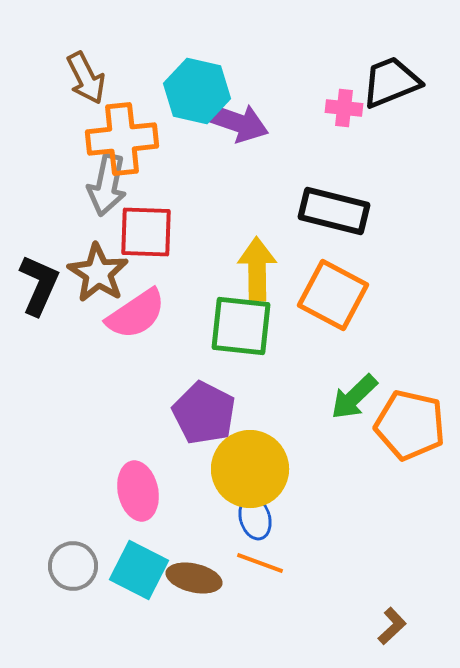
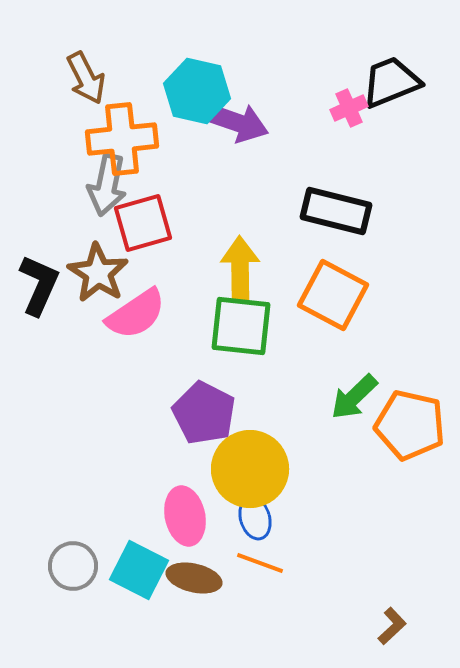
pink cross: moved 5 px right; rotated 30 degrees counterclockwise
black rectangle: moved 2 px right
red square: moved 3 px left, 9 px up; rotated 18 degrees counterclockwise
yellow arrow: moved 17 px left, 1 px up
pink ellipse: moved 47 px right, 25 px down
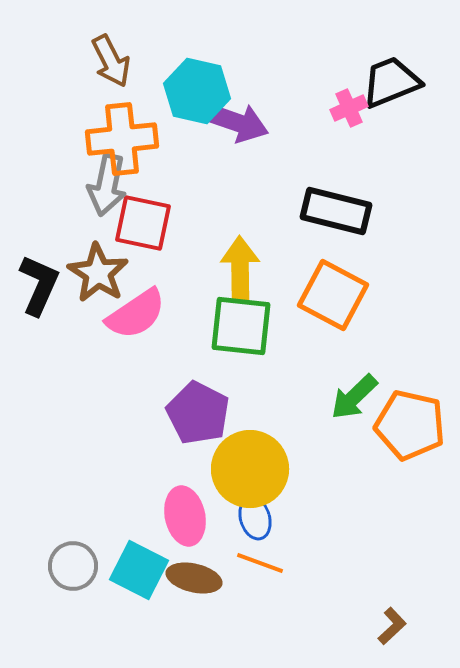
brown arrow: moved 25 px right, 17 px up
red square: rotated 28 degrees clockwise
purple pentagon: moved 6 px left
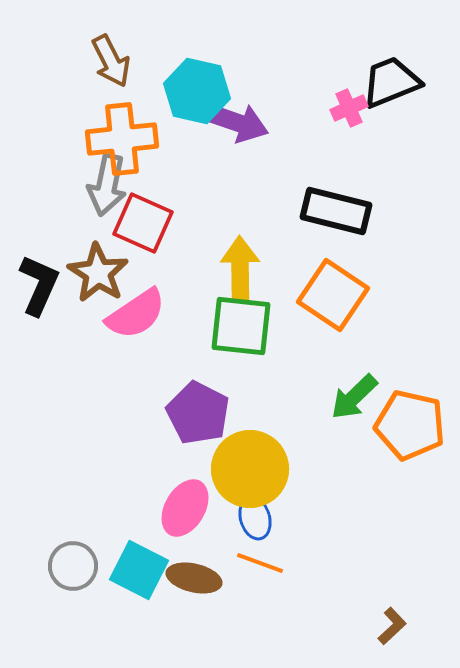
red square: rotated 12 degrees clockwise
orange square: rotated 6 degrees clockwise
pink ellipse: moved 8 px up; rotated 42 degrees clockwise
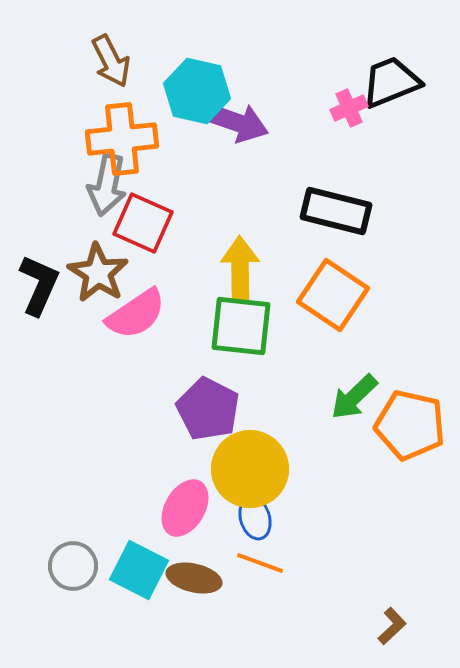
purple pentagon: moved 10 px right, 4 px up
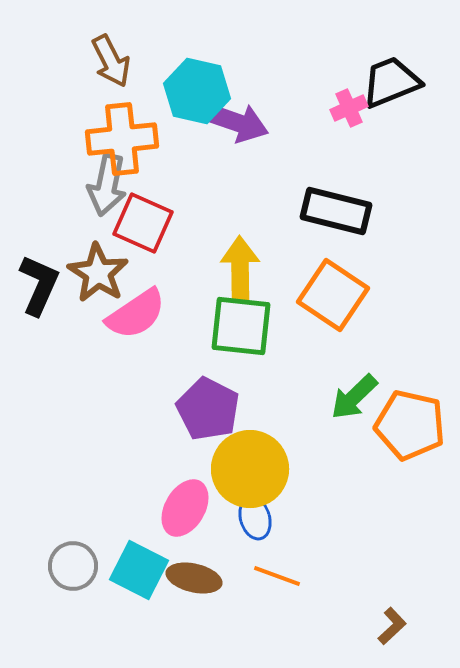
orange line: moved 17 px right, 13 px down
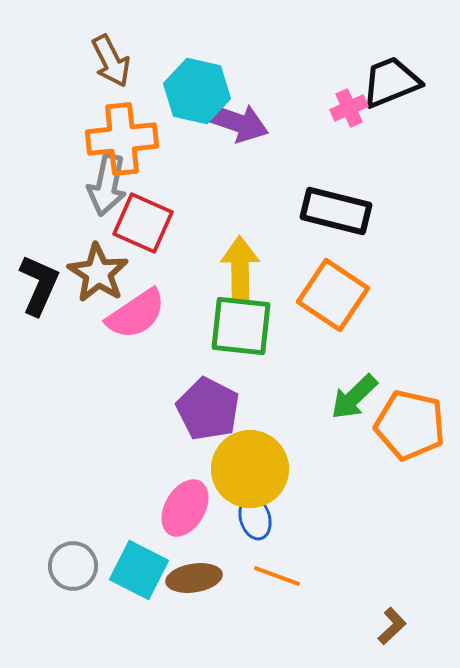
brown ellipse: rotated 22 degrees counterclockwise
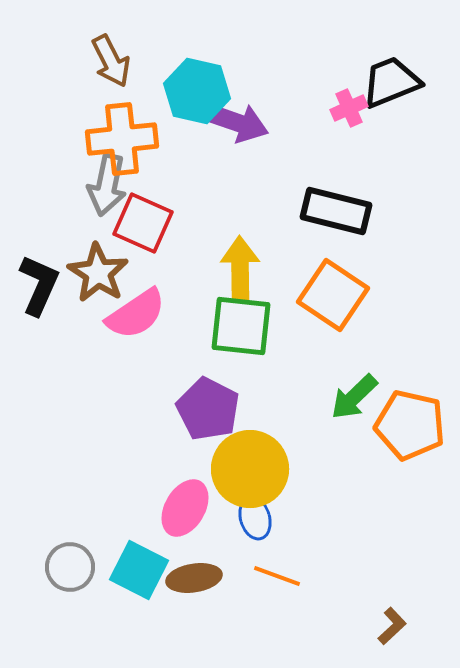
gray circle: moved 3 px left, 1 px down
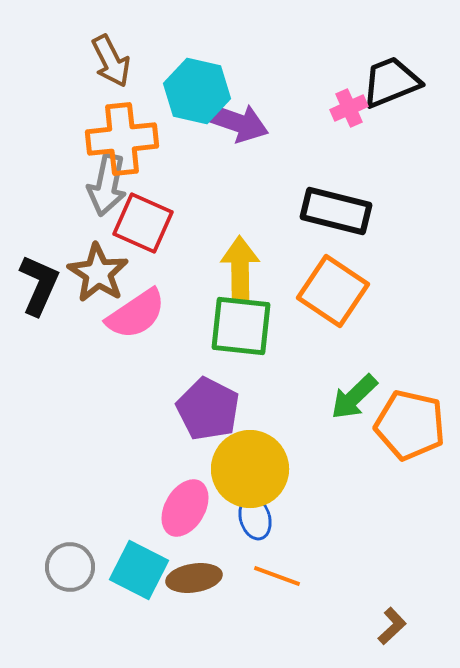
orange square: moved 4 px up
